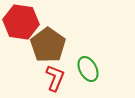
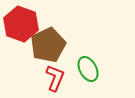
red hexagon: moved 2 px down; rotated 12 degrees clockwise
brown pentagon: rotated 12 degrees clockwise
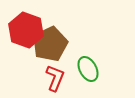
red hexagon: moved 5 px right, 6 px down
brown pentagon: moved 2 px right, 1 px up
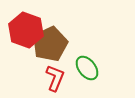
green ellipse: moved 1 px left, 1 px up; rotated 10 degrees counterclockwise
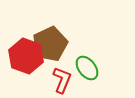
red hexagon: moved 26 px down
red L-shape: moved 7 px right, 2 px down
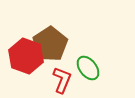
brown pentagon: rotated 8 degrees counterclockwise
green ellipse: moved 1 px right
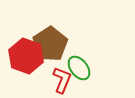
green ellipse: moved 9 px left
